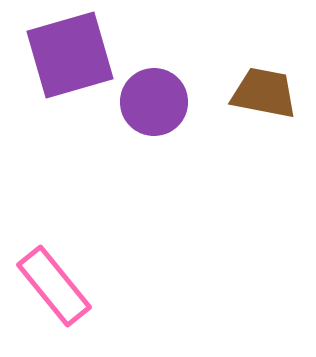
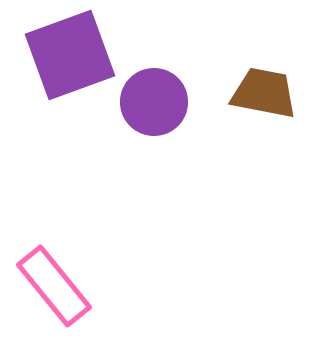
purple square: rotated 4 degrees counterclockwise
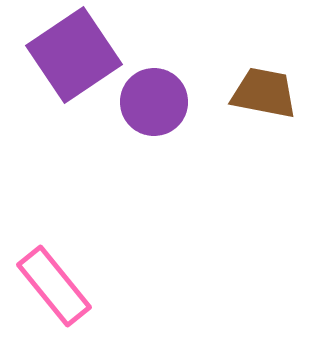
purple square: moved 4 px right; rotated 14 degrees counterclockwise
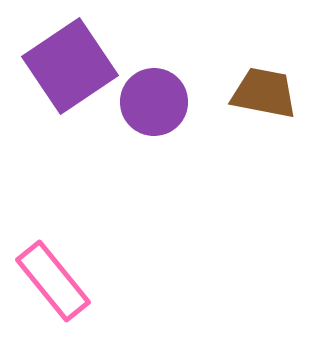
purple square: moved 4 px left, 11 px down
pink rectangle: moved 1 px left, 5 px up
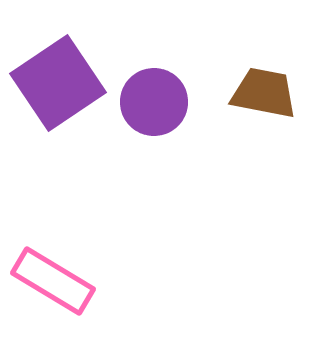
purple square: moved 12 px left, 17 px down
pink rectangle: rotated 20 degrees counterclockwise
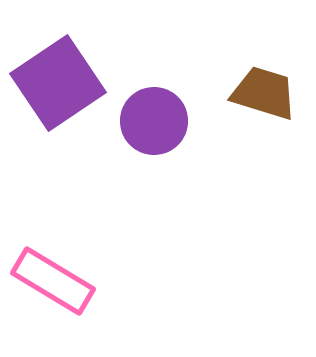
brown trapezoid: rotated 6 degrees clockwise
purple circle: moved 19 px down
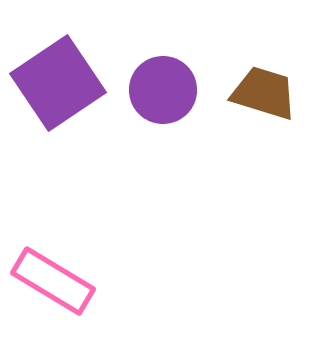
purple circle: moved 9 px right, 31 px up
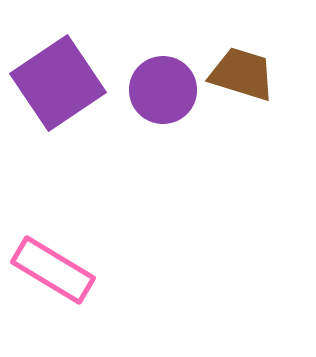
brown trapezoid: moved 22 px left, 19 px up
pink rectangle: moved 11 px up
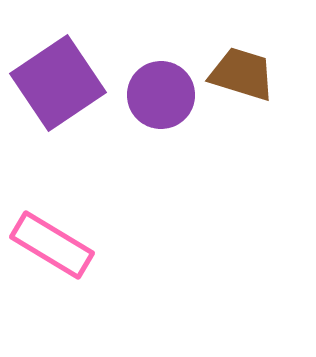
purple circle: moved 2 px left, 5 px down
pink rectangle: moved 1 px left, 25 px up
